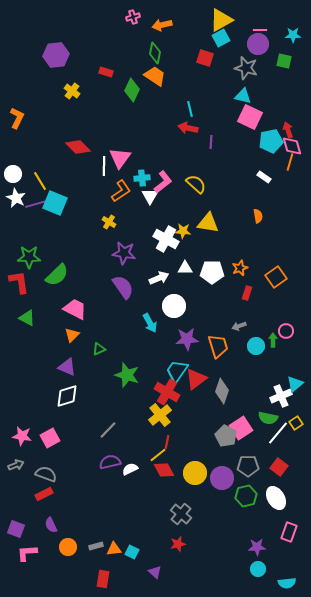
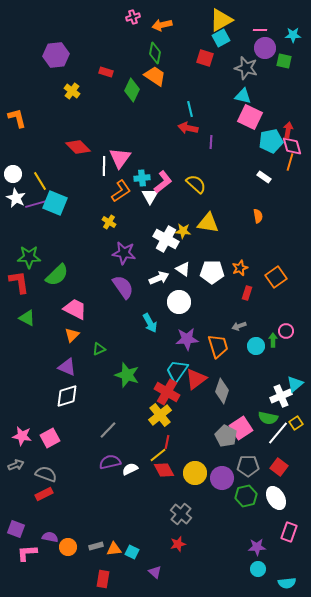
purple circle at (258, 44): moved 7 px right, 4 px down
orange L-shape at (17, 118): rotated 40 degrees counterclockwise
red arrow at (288, 130): rotated 28 degrees clockwise
white triangle at (185, 268): moved 2 px left, 1 px down; rotated 35 degrees clockwise
white circle at (174, 306): moved 5 px right, 4 px up
purple semicircle at (51, 525): moved 1 px left, 12 px down; rotated 126 degrees clockwise
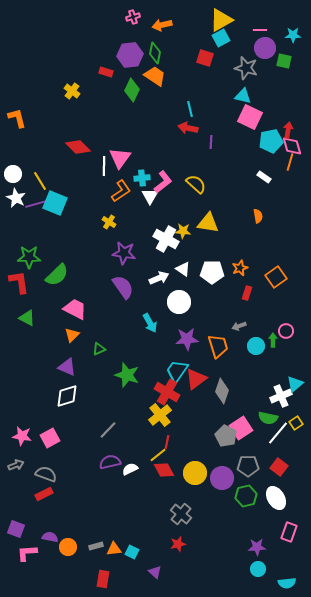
purple hexagon at (56, 55): moved 74 px right
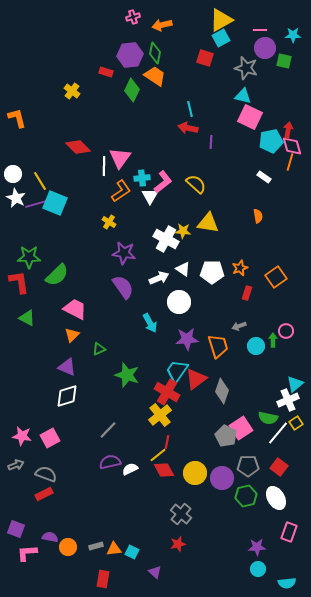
white cross at (281, 396): moved 7 px right, 4 px down
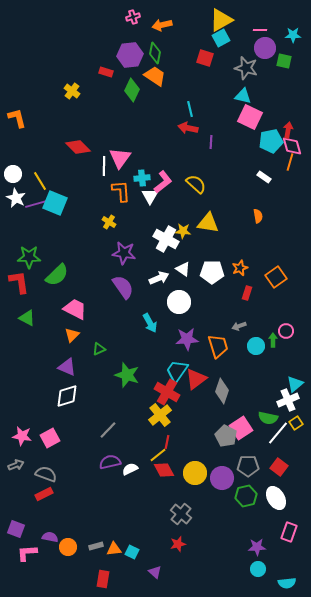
orange L-shape at (121, 191): rotated 60 degrees counterclockwise
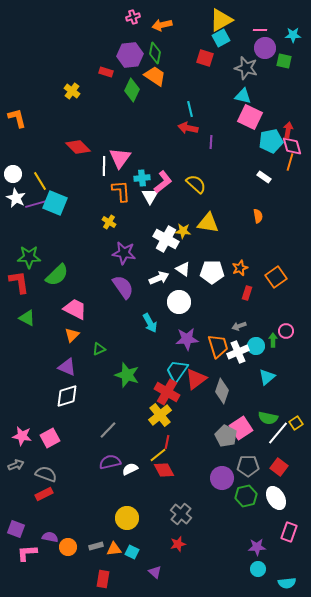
cyan triangle at (295, 384): moved 28 px left, 7 px up
white cross at (288, 400): moved 50 px left, 48 px up
yellow circle at (195, 473): moved 68 px left, 45 px down
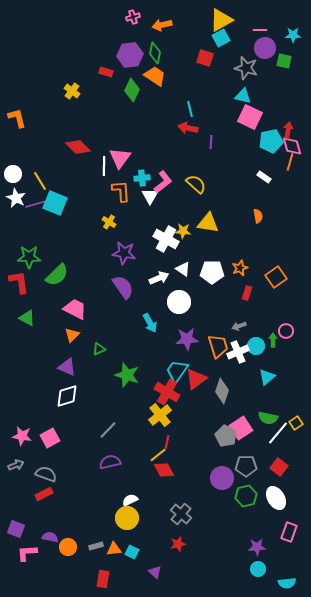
gray pentagon at (248, 466): moved 2 px left
white semicircle at (130, 469): moved 31 px down
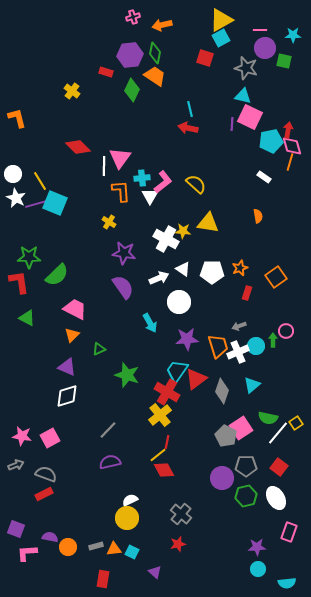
purple line at (211, 142): moved 21 px right, 18 px up
cyan triangle at (267, 377): moved 15 px left, 8 px down
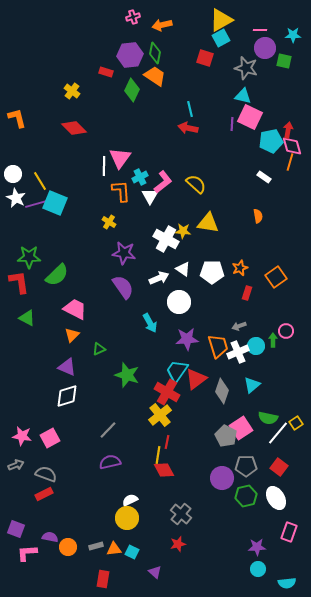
red diamond at (78, 147): moved 4 px left, 19 px up
cyan cross at (142, 178): moved 2 px left, 1 px up; rotated 21 degrees counterclockwise
yellow line at (158, 455): rotated 42 degrees counterclockwise
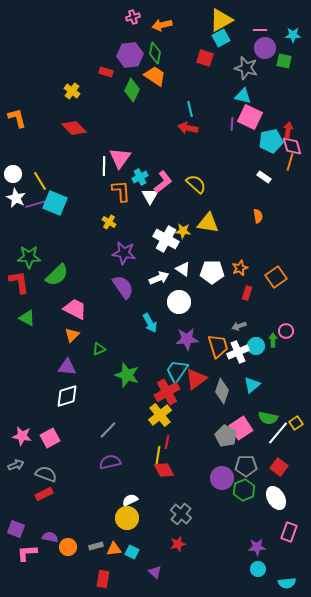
purple triangle at (67, 367): rotated 18 degrees counterclockwise
red cross at (167, 392): rotated 30 degrees clockwise
green hexagon at (246, 496): moved 2 px left, 6 px up; rotated 10 degrees counterclockwise
